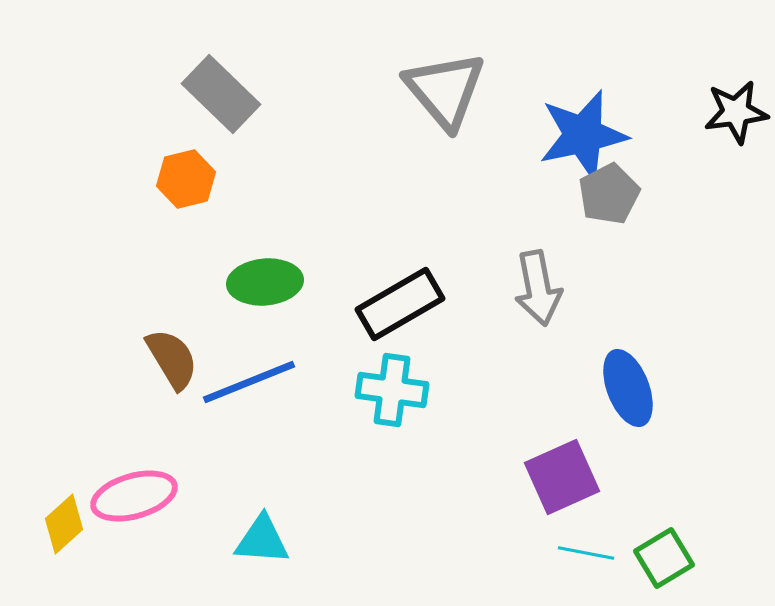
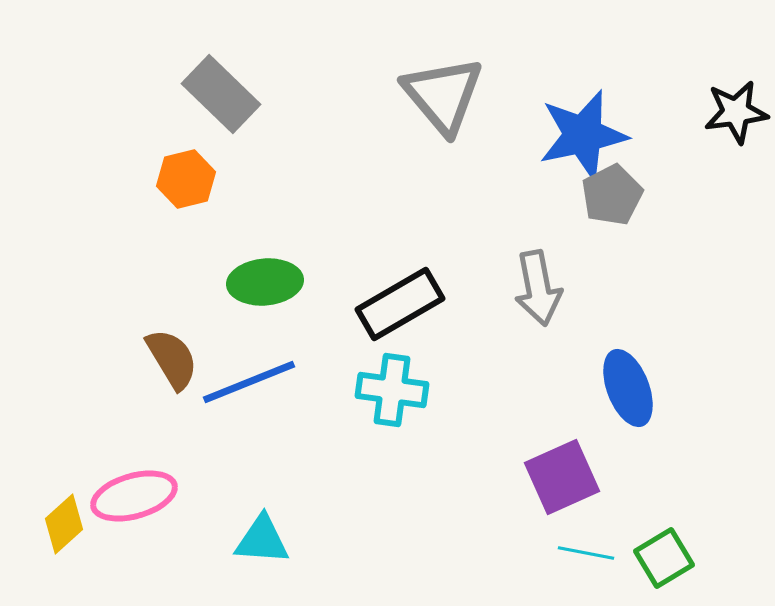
gray triangle: moved 2 px left, 5 px down
gray pentagon: moved 3 px right, 1 px down
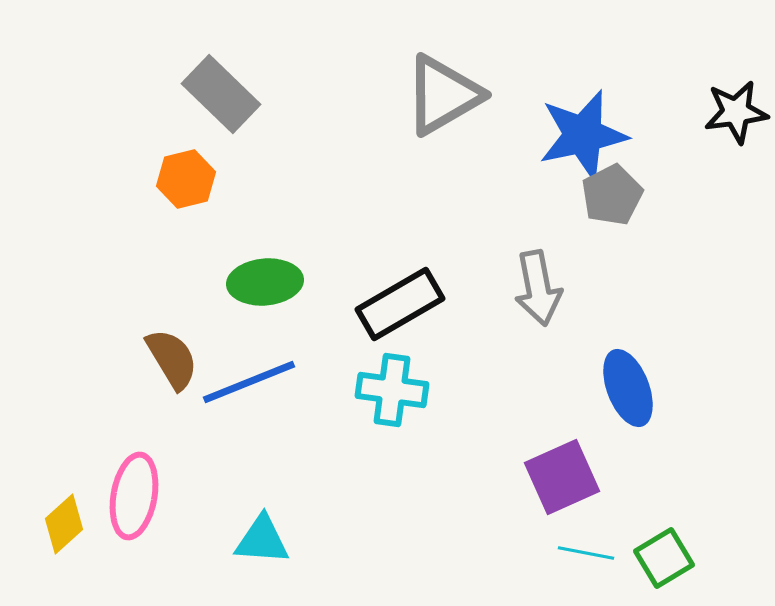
gray triangle: rotated 40 degrees clockwise
pink ellipse: rotated 64 degrees counterclockwise
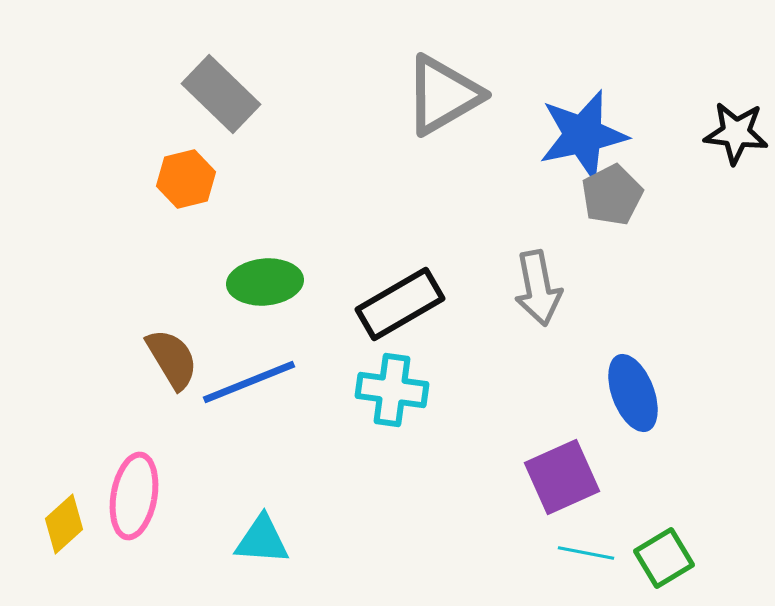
black star: moved 21 px down; rotated 14 degrees clockwise
blue ellipse: moved 5 px right, 5 px down
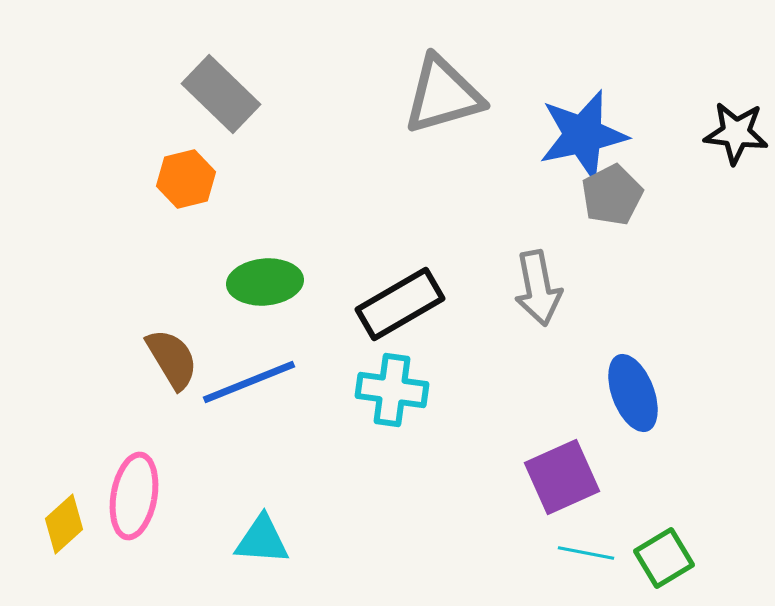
gray triangle: rotated 14 degrees clockwise
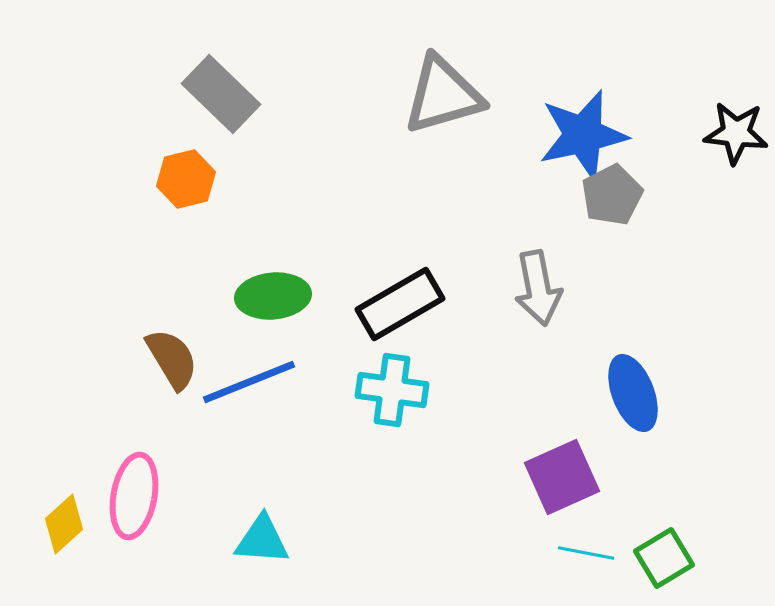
green ellipse: moved 8 px right, 14 px down
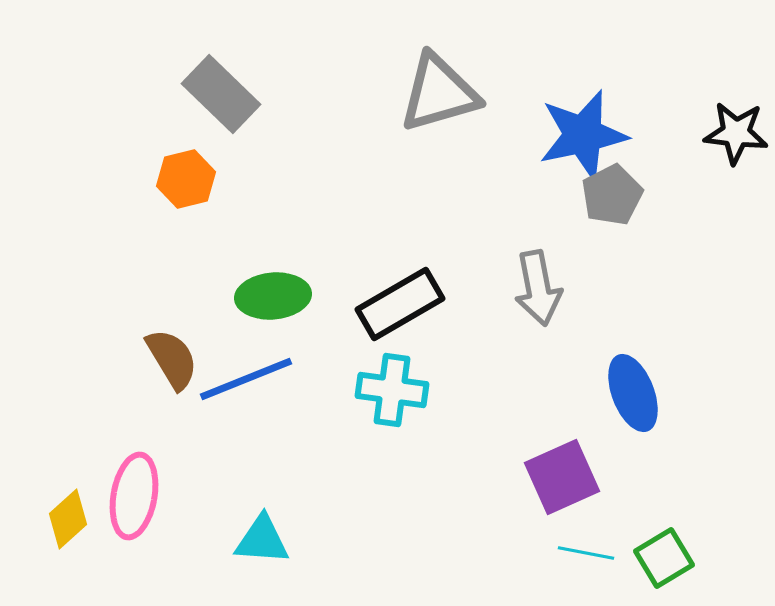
gray triangle: moved 4 px left, 2 px up
blue line: moved 3 px left, 3 px up
yellow diamond: moved 4 px right, 5 px up
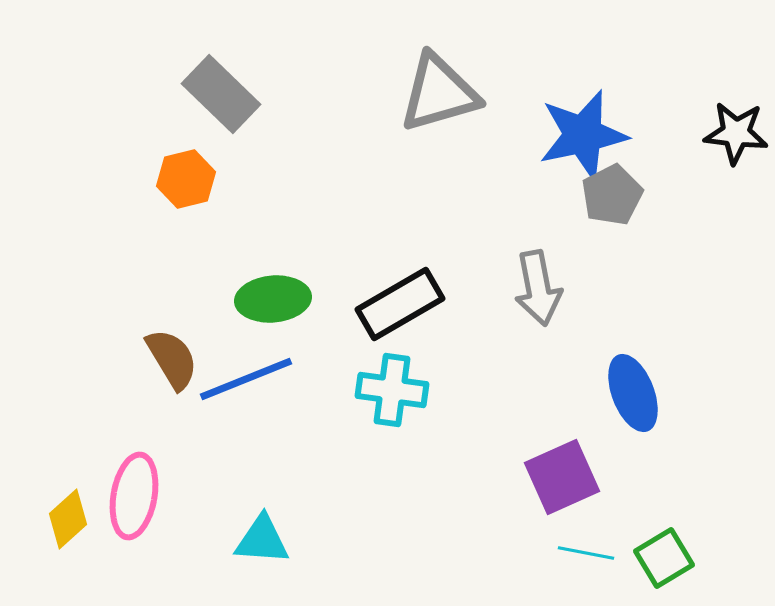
green ellipse: moved 3 px down
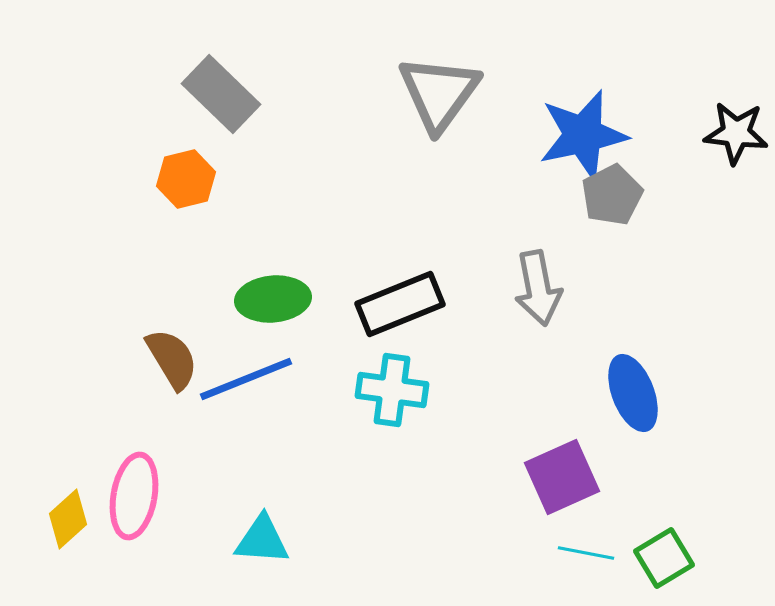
gray triangle: rotated 38 degrees counterclockwise
black rectangle: rotated 8 degrees clockwise
